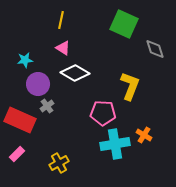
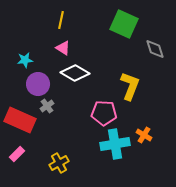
pink pentagon: moved 1 px right
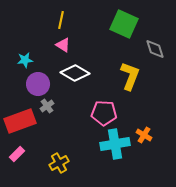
pink triangle: moved 3 px up
yellow L-shape: moved 10 px up
red rectangle: moved 1 px down; rotated 44 degrees counterclockwise
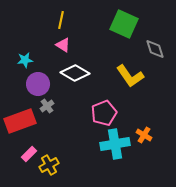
yellow L-shape: rotated 124 degrees clockwise
pink pentagon: rotated 25 degrees counterclockwise
pink rectangle: moved 12 px right
yellow cross: moved 10 px left, 2 px down
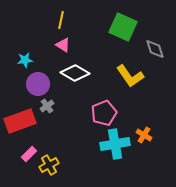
green square: moved 1 px left, 3 px down
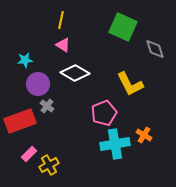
yellow L-shape: moved 8 px down; rotated 8 degrees clockwise
gray cross: rotated 16 degrees counterclockwise
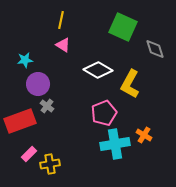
white diamond: moved 23 px right, 3 px up
yellow L-shape: rotated 56 degrees clockwise
yellow cross: moved 1 px right, 1 px up; rotated 18 degrees clockwise
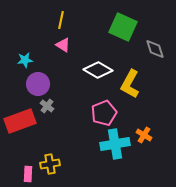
pink rectangle: moved 1 px left, 20 px down; rotated 42 degrees counterclockwise
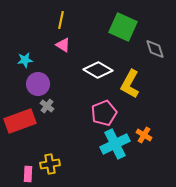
cyan cross: rotated 16 degrees counterclockwise
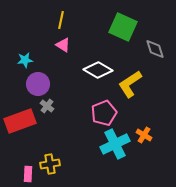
yellow L-shape: rotated 28 degrees clockwise
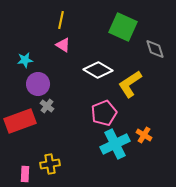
pink rectangle: moved 3 px left
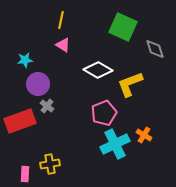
yellow L-shape: rotated 12 degrees clockwise
